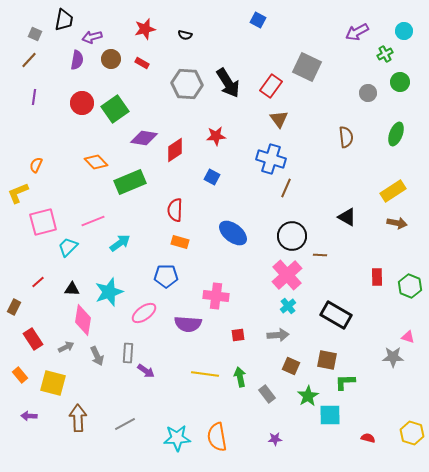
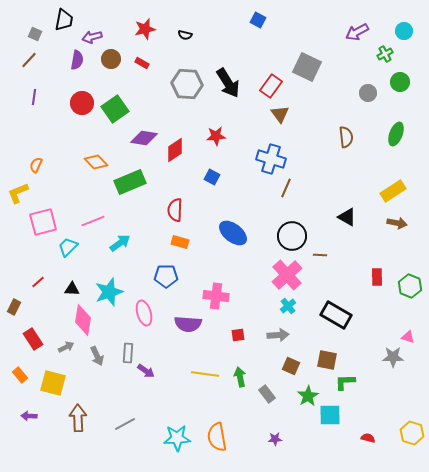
brown triangle at (279, 119): moved 1 px right, 5 px up
pink ellipse at (144, 313): rotated 70 degrees counterclockwise
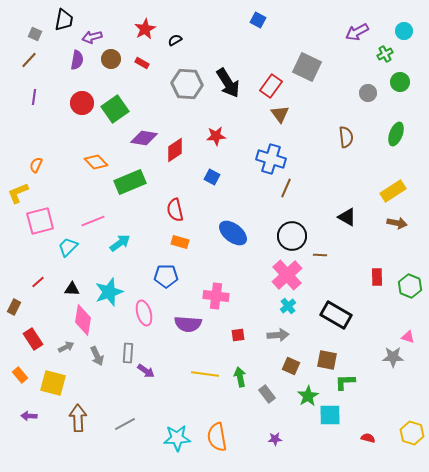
red star at (145, 29): rotated 15 degrees counterclockwise
black semicircle at (185, 35): moved 10 px left, 5 px down; rotated 136 degrees clockwise
red semicircle at (175, 210): rotated 15 degrees counterclockwise
pink square at (43, 222): moved 3 px left, 1 px up
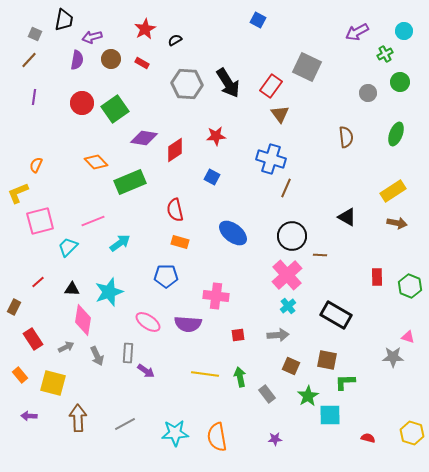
pink ellipse at (144, 313): moved 4 px right, 9 px down; rotated 40 degrees counterclockwise
cyan star at (177, 438): moved 2 px left, 5 px up
